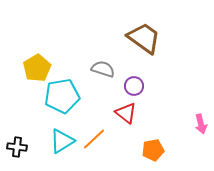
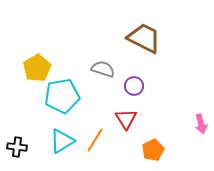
brown trapezoid: rotated 9 degrees counterclockwise
red triangle: moved 6 px down; rotated 20 degrees clockwise
orange line: moved 1 px right, 1 px down; rotated 15 degrees counterclockwise
orange pentagon: rotated 15 degrees counterclockwise
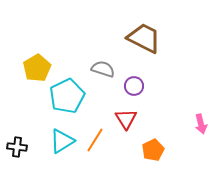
cyan pentagon: moved 5 px right; rotated 16 degrees counterclockwise
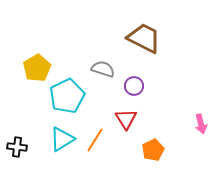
cyan triangle: moved 2 px up
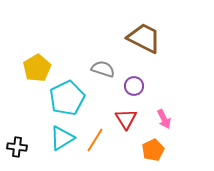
cyan pentagon: moved 2 px down
pink arrow: moved 37 px left, 5 px up; rotated 12 degrees counterclockwise
cyan triangle: moved 1 px up
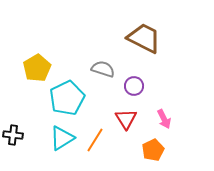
black cross: moved 4 px left, 12 px up
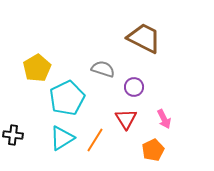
purple circle: moved 1 px down
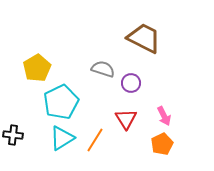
purple circle: moved 3 px left, 4 px up
cyan pentagon: moved 6 px left, 4 px down
pink arrow: moved 3 px up
orange pentagon: moved 9 px right, 6 px up
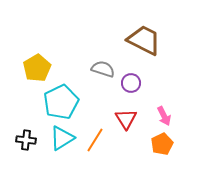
brown trapezoid: moved 2 px down
black cross: moved 13 px right, 5 px down
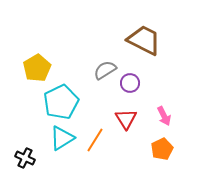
gray semicircle: moved 2 px right, 1 px down; rotated 50 degrees counterclockwise
purple circle: moved 1 px left
black cross: moved 1 px left, 18 px down; rotated 18 degrees clockwise
orange pentagon: moved 5 px down
